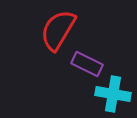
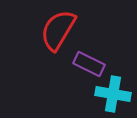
purple rectangle: moved 2 px right
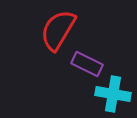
purple rectangle: moved 2 px left
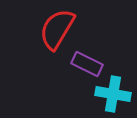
red semicircle: moved 1 px left, 1 px up
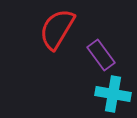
purple rectangle: moved 14 px right, 9 px up; rotated 28 degrees clockwise
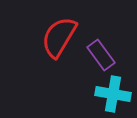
red semicircle: moved 2 px right, 8 px down
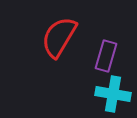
purple rectangle: moved 5 px right, 1 px down; rotated 52 degrees clockwise
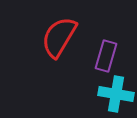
cyan cross: moved 3 px right
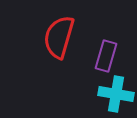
red semicircle: rotated 15 degrees counterclockwise
